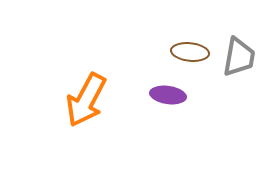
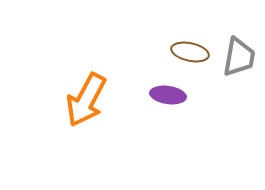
brown ellipse: rotated 6 degrees clockwise
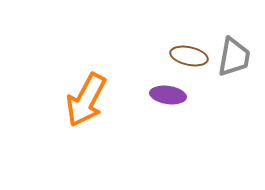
brown ellipse: moved 1 px left, 4 px down
gray trapezoid: moved 5 px left
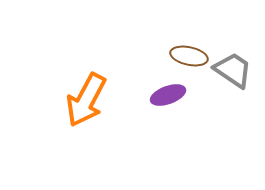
gray trapezoid: moved 1 px left, 13 px down; rotated 66 degrees counterclockwise
purple ellipse: rotated 28 degrees counterclockwise
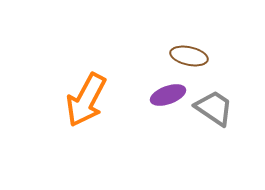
gray trapezoid: moved 19 px left, 38 px down
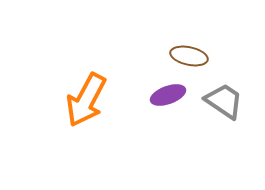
gray trapezoid: moved 10 px right, 7 px up
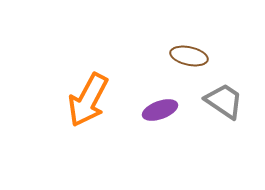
purple ellipse: moved 8 px left, 15 px down
orange arrow: moved 2 px right
